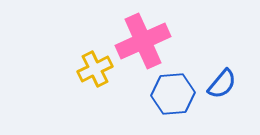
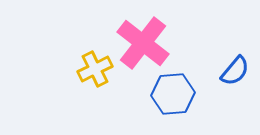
pink cross: moved 2 px down; rotated 28 degrees counterclockwise
blue semicircle: moved 13 px right, 13 px up
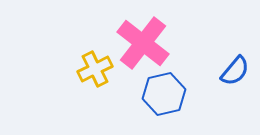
blue hexagon: moved 9 px left; rotated 9 degrees counterclockwise
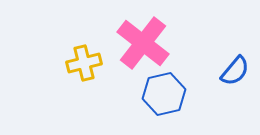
yellow cross: moved 11 px left, 6 px up; rotated 12 degrees clockwise
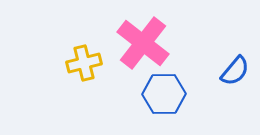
blue hexagon: rotated 12 degrees clockwise
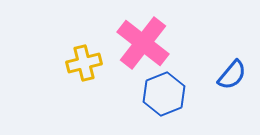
blue semicircle: moved 3 px left, 4 px down
blue hexagon: rotated 21 degrees counterclockwise
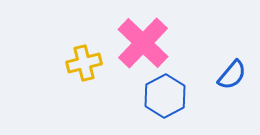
pink cross: rotated 6 degrees clockwise
blue hexagon: moved 1 px right, 2 px down; rotated 6 degrees counterclockwise
